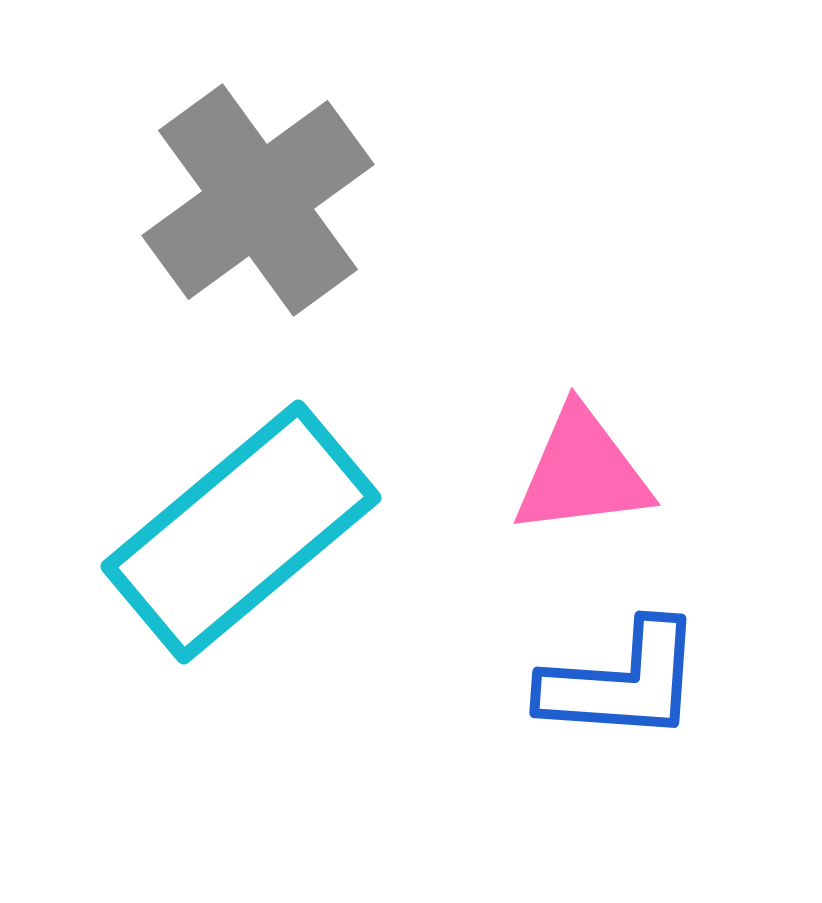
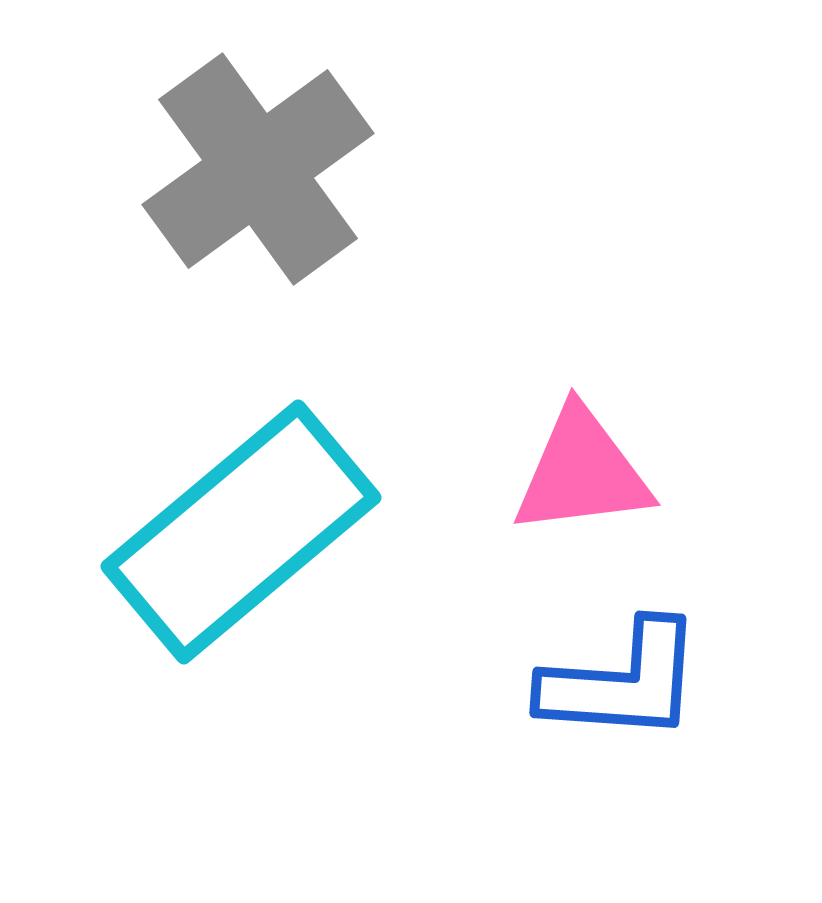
gray cross: moved 31 px up
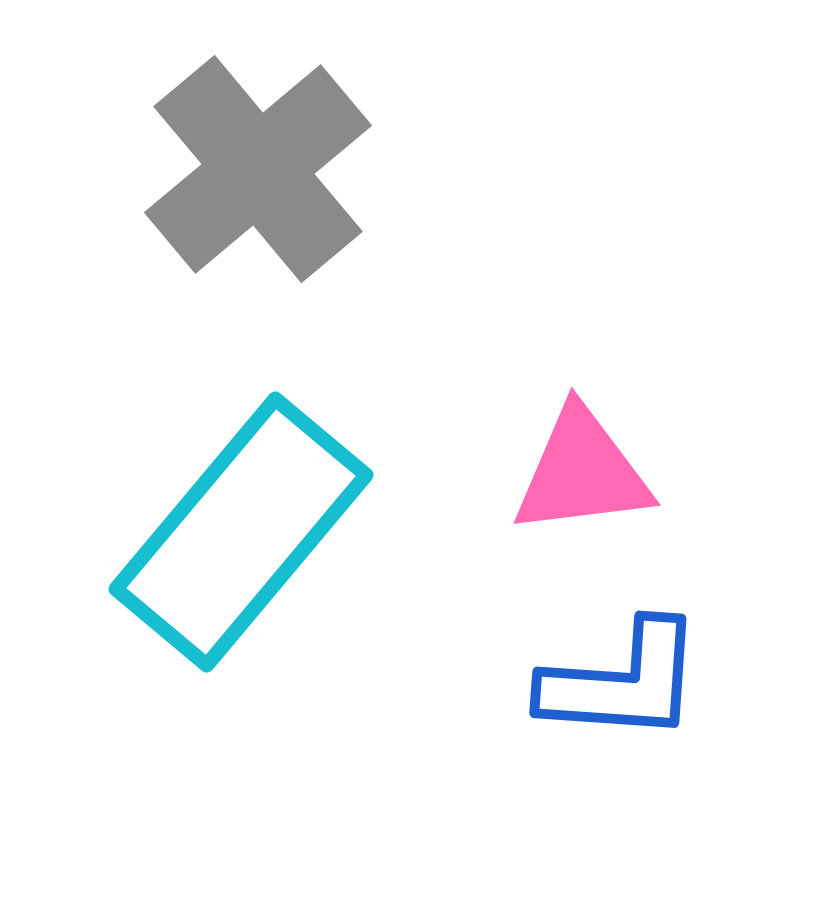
gray cross: rotated 4 degrees counterclockwise
cyan rectangle: rotated 10 degrees counterclockwise
